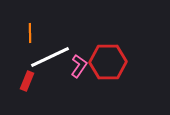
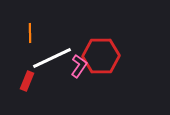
white line: moved 2 px right, 1 px down
red hexagon: moved 7 px left, 6 px up
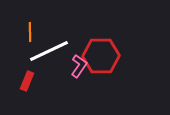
orange line: moved 1 px up
white line: moved 3 px left, 7 px up
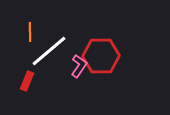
white line: rotated 15 degrees counterclockwise
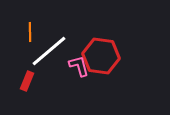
red hexagon: rotated 9 degrees clockwise
pink L-shape: rotated 50 degrees counterclockwise
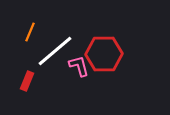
orange line: rotated 24 degrees clockwise
white line: moved 6 px right
red hexagon: moved 3 px right, 2 px up; rotated 9 degrees counterclockwise
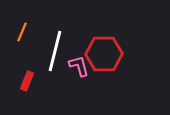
orange line: moved 8 px left
white line: rotated 36 degrees counterclockwise
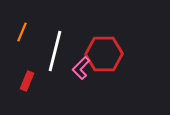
pink L-shape: moved 2 px right, 2 px down; rotated 120 degrees counterclockwise
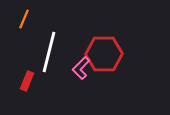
orange line: moved 2 px right, 13 px up
white line: moved 6 px left, 1 px down
